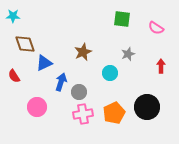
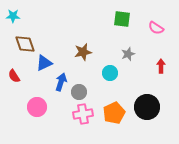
brown star: rotated 12 degrees clockwise
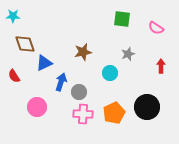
pink cross: rotated 12 degrees clockwise
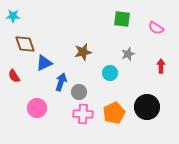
pink circle: moved 1 px down
